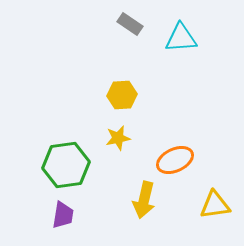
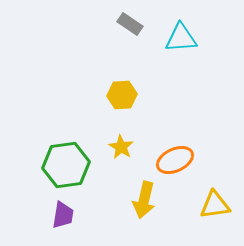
yellow star: moved 3 px right, 9 px down; rotated 30 degrees counterclockwise
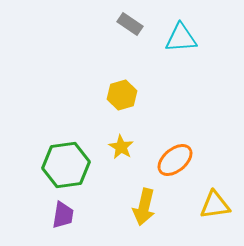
yellow hexagon: rotated 12 degrees counterclockwise
orange ellipse: rotated 15 degrees counterclockwise
yellow arrow: moved 7 px down
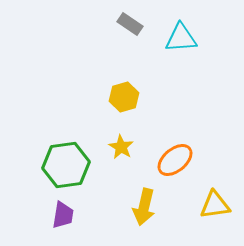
yellow hexagon: moved 2 px right, 2 px down
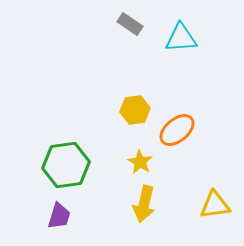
yellow hexagon: moved 11 px right, 13 px down; rotated 8 degrees clockwise
yellow star: moved 19 px right, 15 px down
orange ellipse: moved 2 px right, 30 px up
yellow arrow: moved 3 px up
purple trapezoid: moved 4 px left, 1 px down; rotated 8 degrees clockwise
